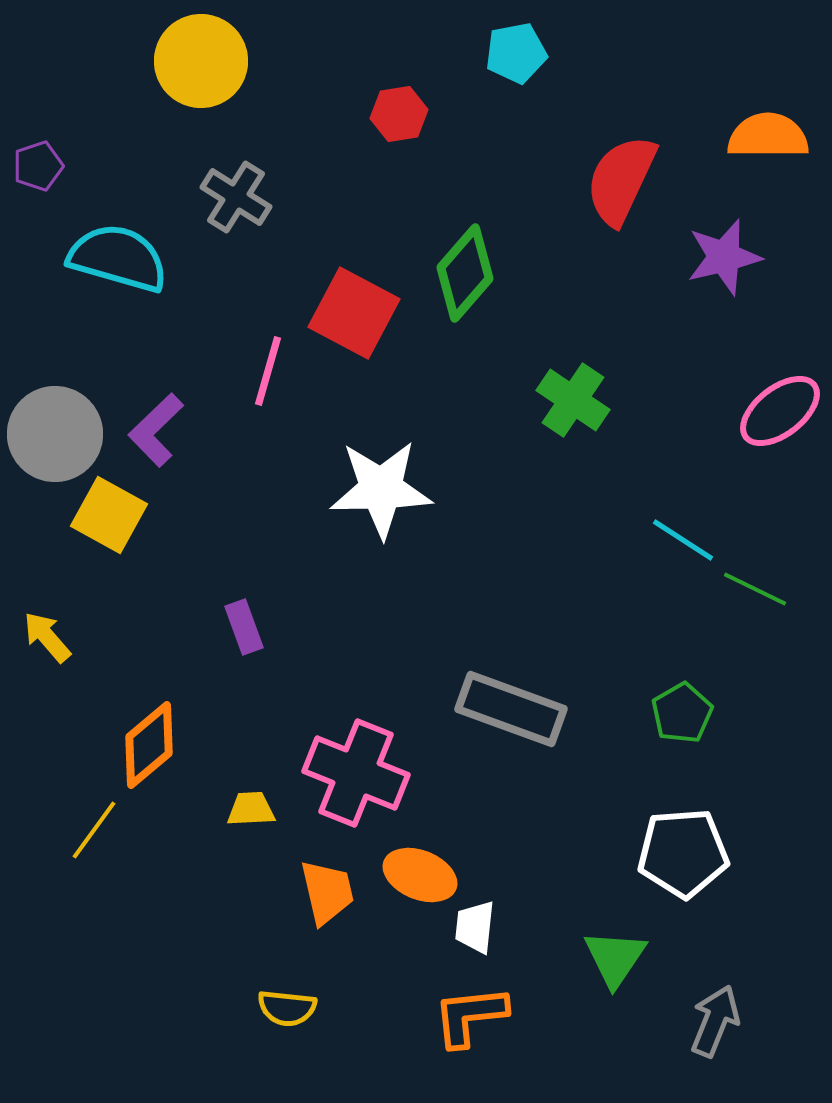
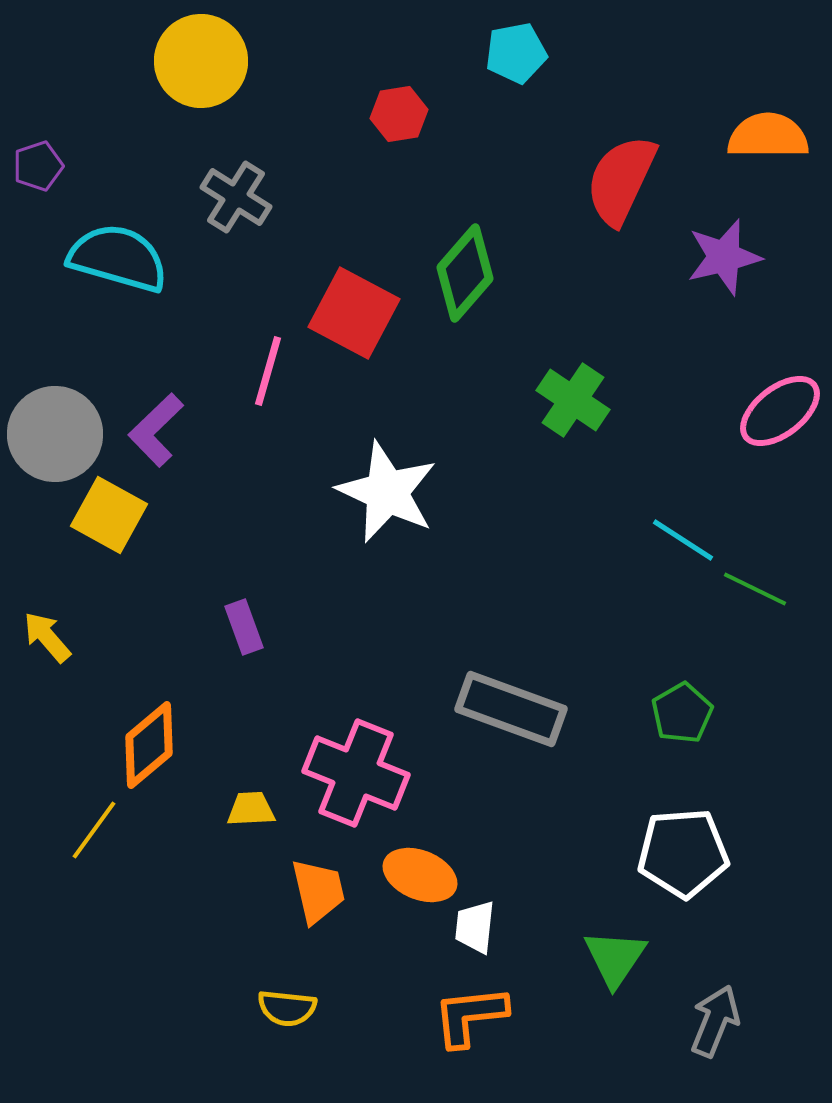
white star: moved 6 px right, 3 px down; rotated 26 degrees clockwise
orange trapezoid: moved 9 px left, 1 px up
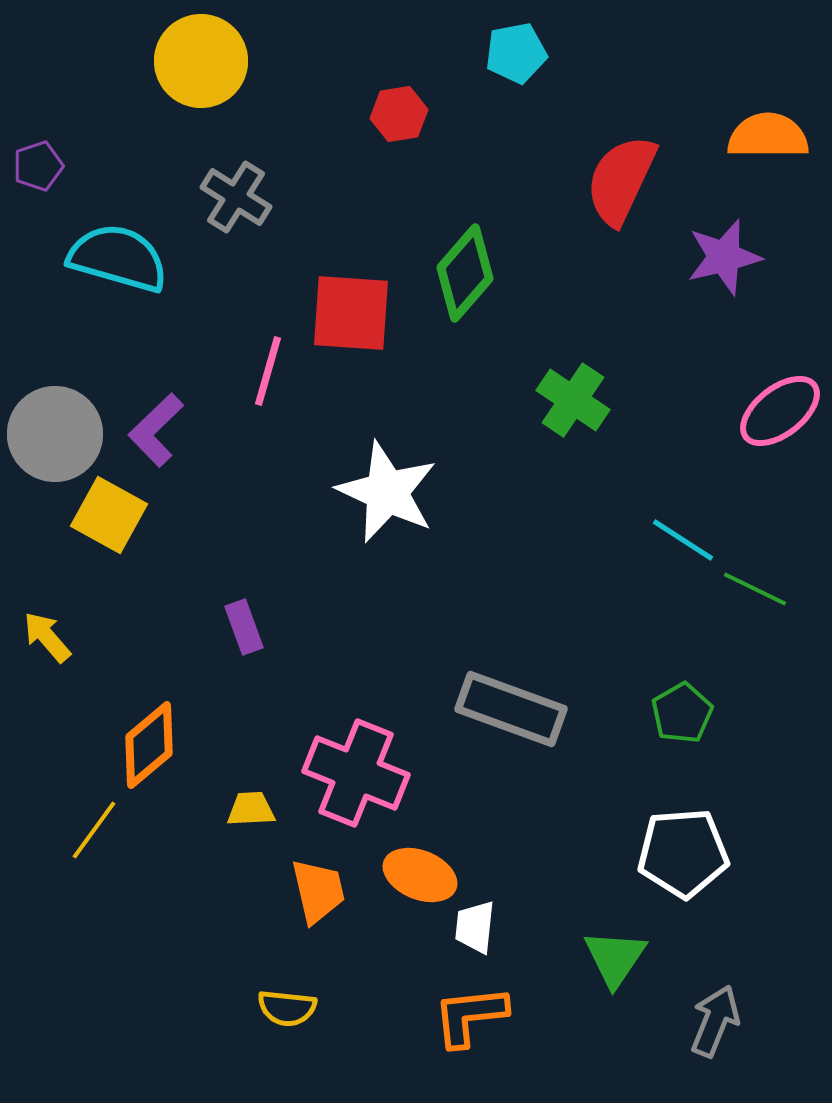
red square: moved 3 px left; rotated 24 degrees counterclockwise
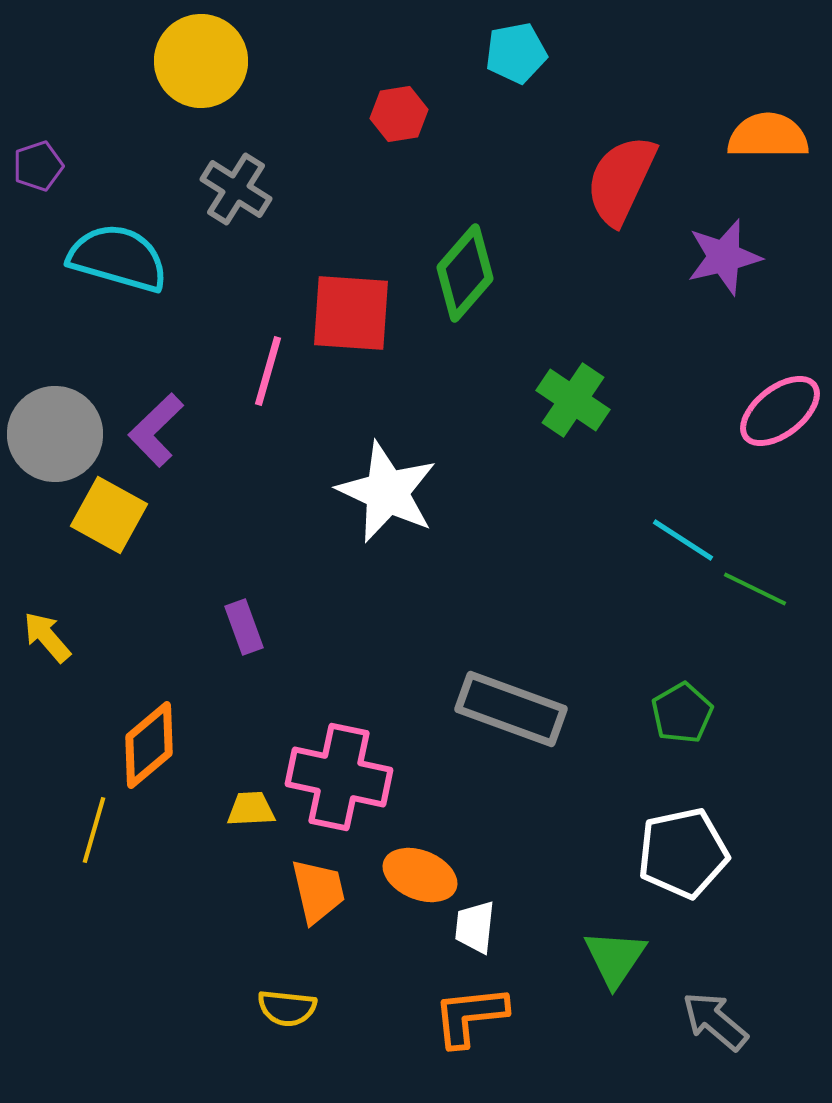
gray cross: moved 8 px up
pink cross: moved 17 px left, 4 px down; rotated 10 degrees counterclockwise
yellow line: rotated 20 degrees counterclockwise
white pentagon: rotated 8 degrees counterclockwise
gray arrow: rotated 72 degrees counterclockwise
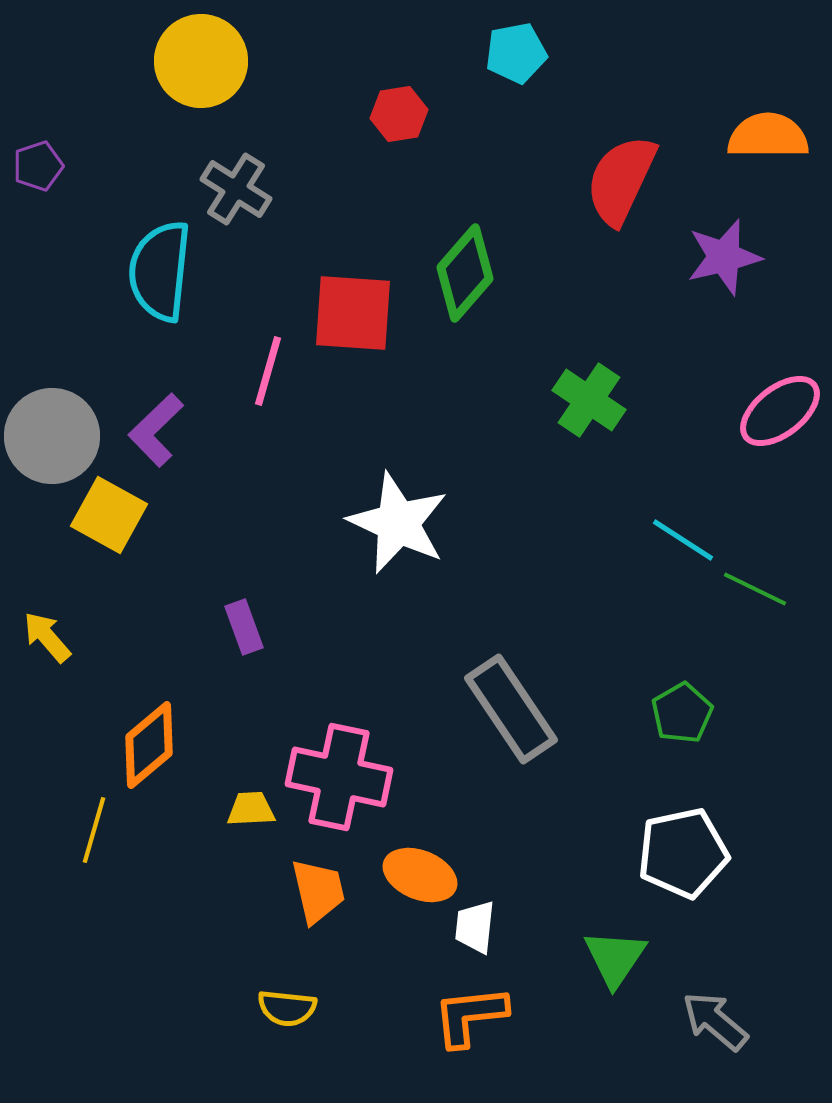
cyan semicircle: moved 42 px right, 13 px down; rotated 100 degrees counterclockwise
red square: moved 2 px right
green cross: moved 16 px right
gray circle: moved 3 px left, 2 px down
white star: moved 11 px right, 31 px down
gray rectangle: rotated 36 degrees clockwise
